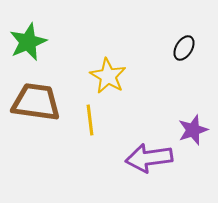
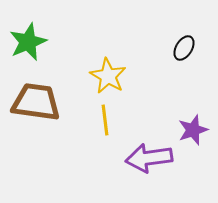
yellow line: moved 15 px right
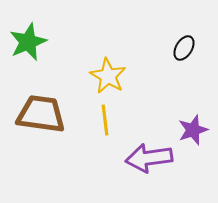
brown trapezoid: moved 5 px right, 12 px down
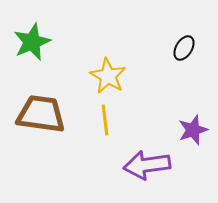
green star: moved 4 px right
purple arrow: moved 2 px left, 7 px down
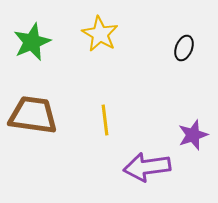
black ellipse: rotated 10 degrees counterclockwise
yellow star: moved 8 px left, 42 px up
brown trapezoid: moved 8 px left, 1 px down
purple star: moved 5 px down
purple arrow: moved 2 px down
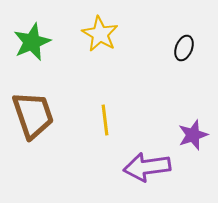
brown trapezoid: rotated 63 degrees clockwise
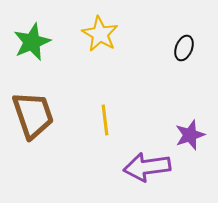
purple star: moved 3 px left
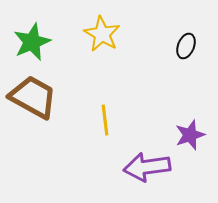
yellow star: moved 2 px right
black ellipse: moved 2 px right, 2 px up
brown trapezoid: moved 18 px up; rotated 42 degrees counterclockwise
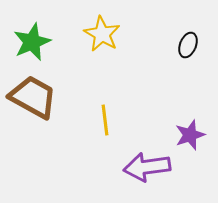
black ellipse: moved 2 px right, 1 px up
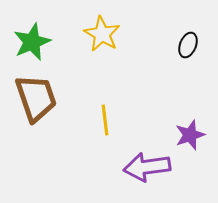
brown trapezoid: moved 3 px right, 1 px down; rotated 42 degrees clockwise
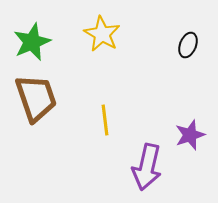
purple arrow: rotated 69 degrees counterclockwise
